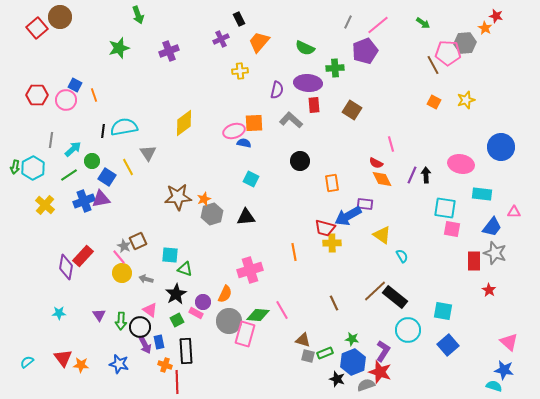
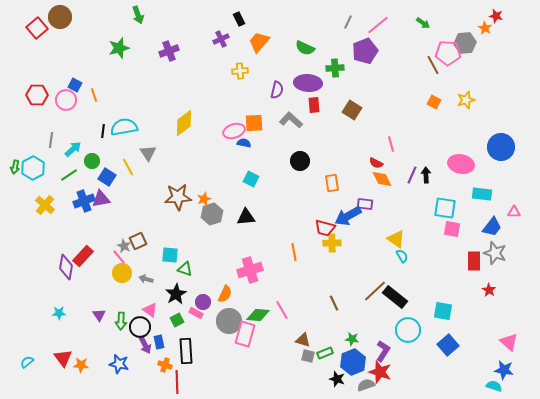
yellow triangle at (382, 235): moved 14 px right, 4 px down
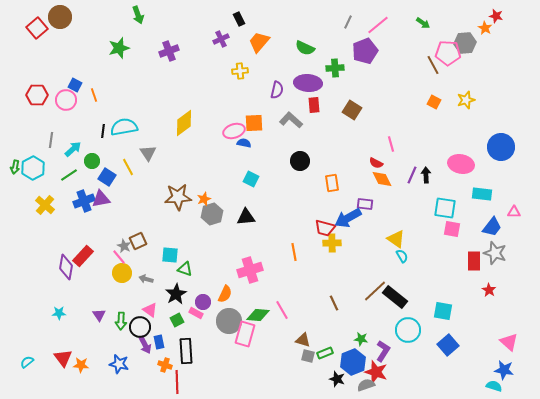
blue arrow at (348, 216): moved 2 px down
green star at (352, 339): moved 9 px right
red star at (380, 372): moved 4 px left
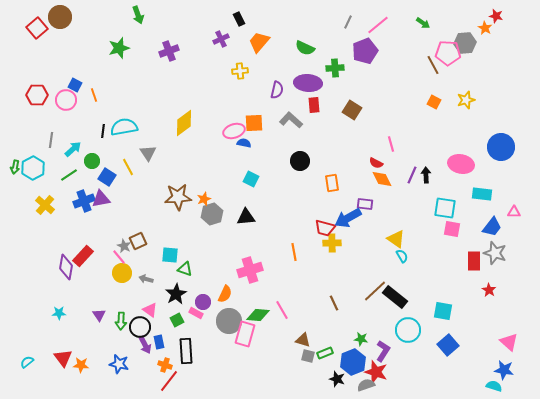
red line at (177, 382): moved 8 px left, 1 px up; rotated 40 degrees clockwise
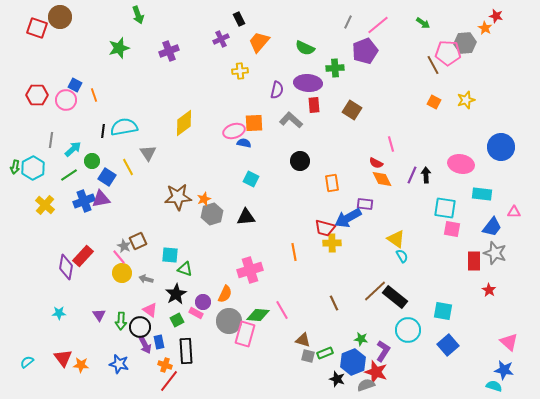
red square at (37, 28): rotated 30 degrees counterclockwise
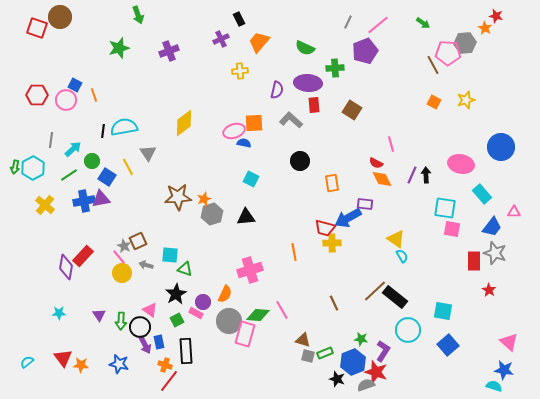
cyan rectangle at (482, 194): rotated 42 degrees clockwise
blue cross at (84, 201): rotated 10 degrees clockwise
gray arrow at (146, 279): moved 14 px up
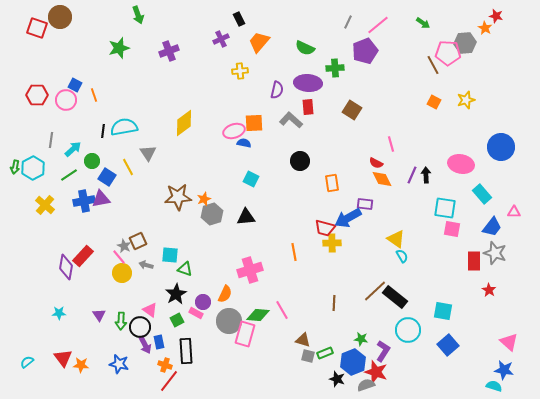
red rectangle at (314, 105): moved 6 px left, 2 px down
brown line at (334, 303): rotated 28 degrees clockwise
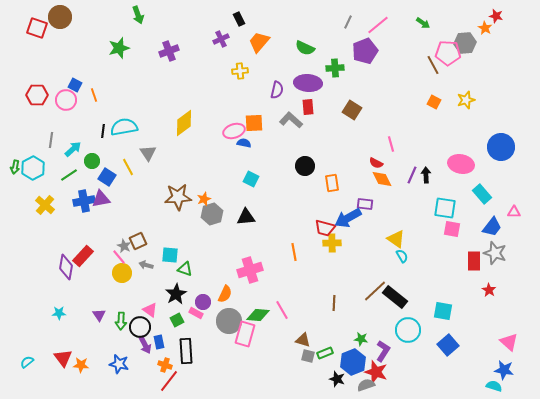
black circle at (300, 161): moved 5 px right, 5 px down
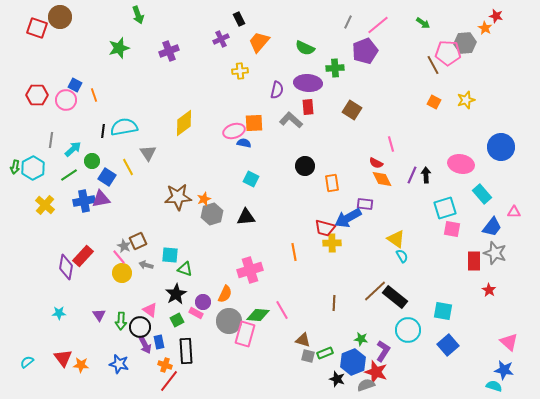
cyan square at (445, 208): rotated 25 degrees counterclockwise
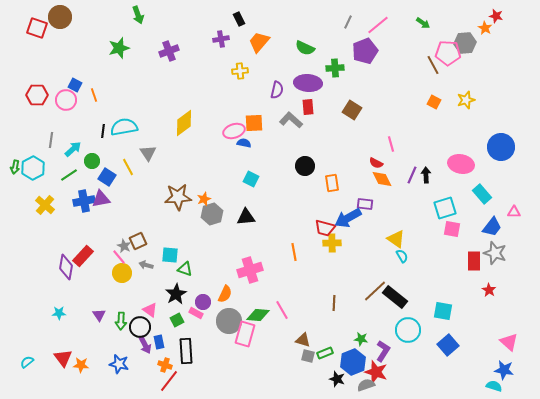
purple cross at (221, 39): rotated 14 degrees clockwise
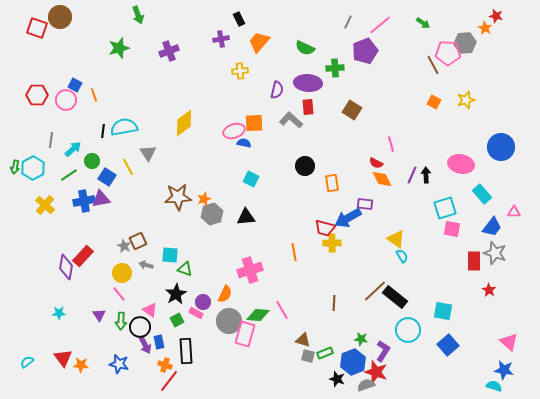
pink line at (378, 25): moved 2 px right
pink line at (119, 257): moved 37 px down
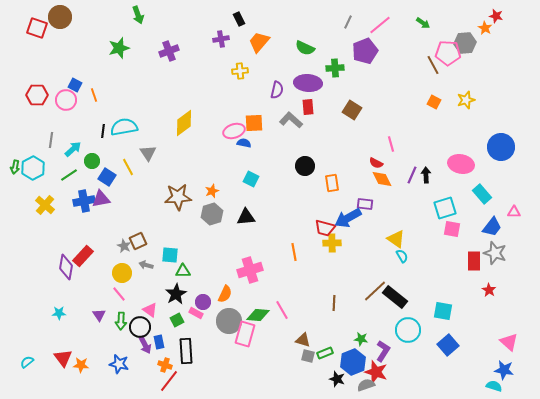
orange star at (204, 199): moved 8 px right, 8 px up
green triangle at (185, 269): moved 2 px left, 2 px down; rotated 21 degrees counterclockwise
